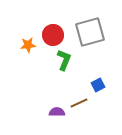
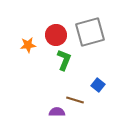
red circle: moved 3 px right
blue square: rotated 24 degrees counterclockwise
brown line: moved 4 px left, 3 px up; rotated 42 degrees clockwise
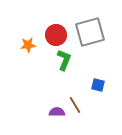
blue square: rotated 24 degrees counterclockwise
brown line: moved 5 px down; rotated 42 degrees clockwise
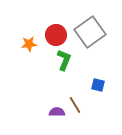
gray square: rotated 20 degrees counterclockwise
orange star: moved 1 px right, 1 px up
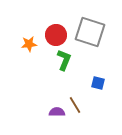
gray square: rotated 36 degrees counterclockwise
blue square: moved 2 px up
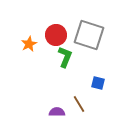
gray square: moved 1 px left, 3 px down
orange star: rotated 21 degrees counterclockwise
green L-shape: moved 1 px right, 3 px up
brown line: moved 4 px right, 1 px up
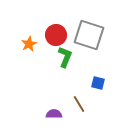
purple semicircle: moved 3 px left, 2 px down
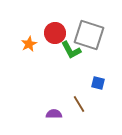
red circle: moved 1 px left, 2 px up
green L-shape: moved 6 px right, 7 px up; rotated 130 degrees clockwise
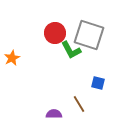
orange star: moved 17 px left, 14 px down
